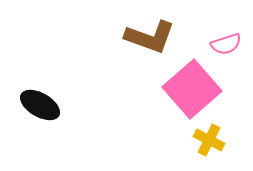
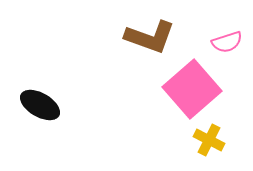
pink semicircle: moved 1 px right, 2 px up
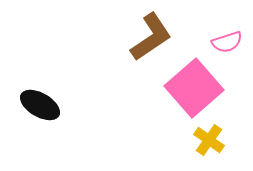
brown L-shape: moved 1 px right; rotated 54 degrees counterclockwise
pink square: moved 2 px right, 1 px up
yellow cross: rotated 8 degrees clockwise
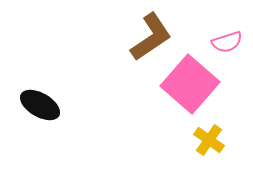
pink square: moved 4 px left, 4 px up; rotated 8 degrees counterclockwise
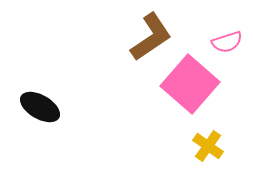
black ellipse: moved 2 px down
yellow cross: moved 1 px left, 6 px down
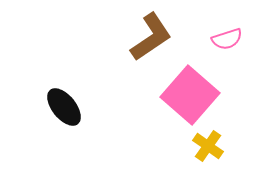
pink semicircle: moved 3 px up
pink square: moved 11 px down
black ellipse: moved 24 px right; rotated 21 degrees clockwise
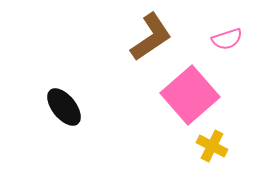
pink square: rotated 8 degrees clockwise
yellow cross: moved 4 px right; rotated 8 degrees counterclockwise
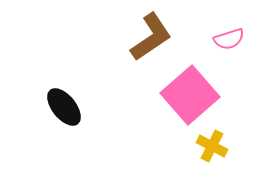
pink semicircle: moved 2 px right
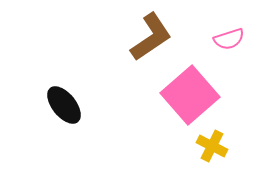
black ellipse: moved 2 px up
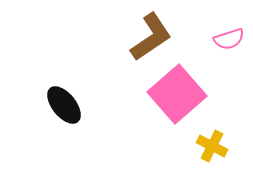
pink square: moved 13 px left, 1 px up
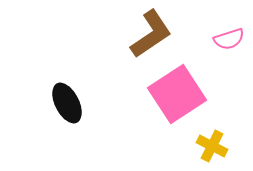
brown L-shape: moved 3 px up
pink square: rotated 8 degrees clockwise
black ellipse: moved 3 px right, 2 px up; rotated 12 degrees clockwise
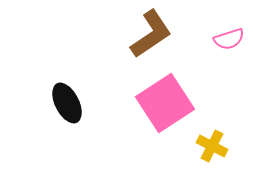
pink square: moved 12 px left, 9 px down
